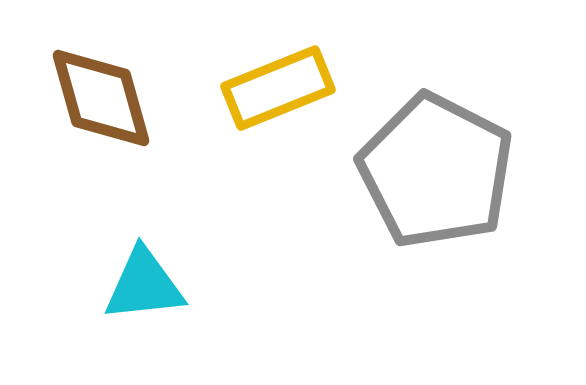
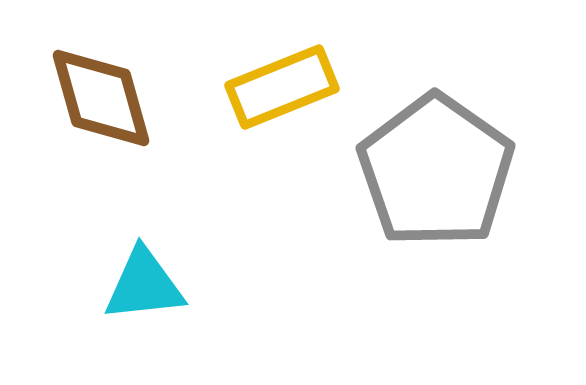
yellow rectangle: moved 4 px right, 1 px up
gray pentagon: rotated 8 degrees clockwise
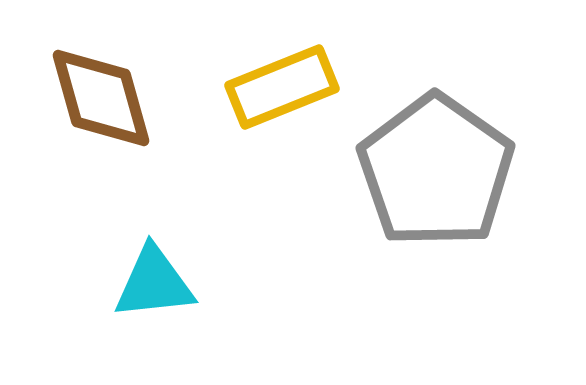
cyan triangle: moved 10 px right, 2 px up
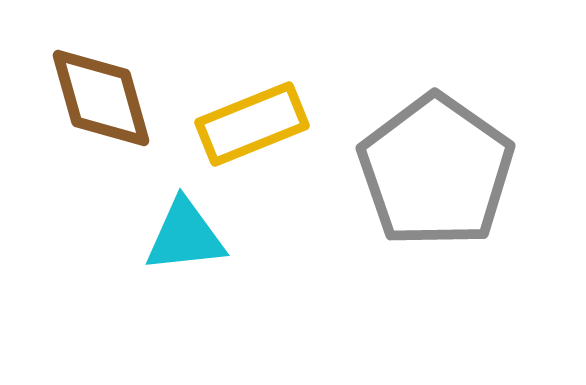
yellow rectangle: moved 30 px left, 37 px down
cyan triangle: moved 31 px right, 47 px up
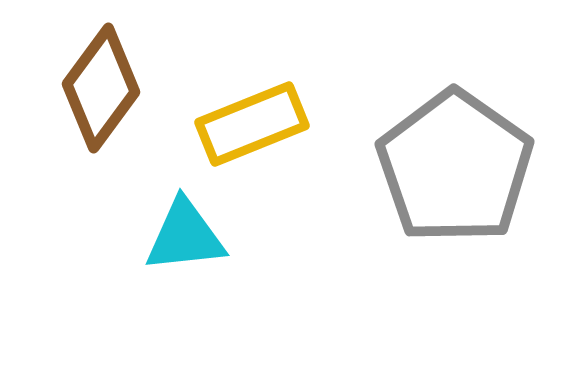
brown diamond: moved 10 px up; rotated 52 degrees clockwise
gray pentagon: moved 19 px right, 4 px up
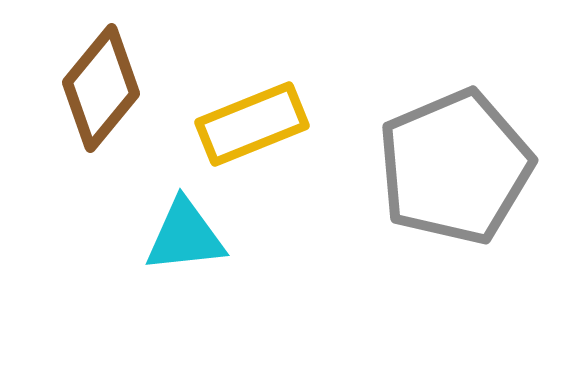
brown diamond: rotated 3 degrees clockwise
gray pentagon: rotated 14 degrees clockwise
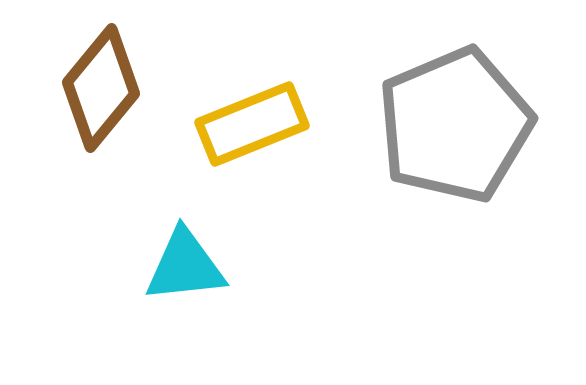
gray pentagon: moved 42 px up
cyan triangle: moved 30 px down
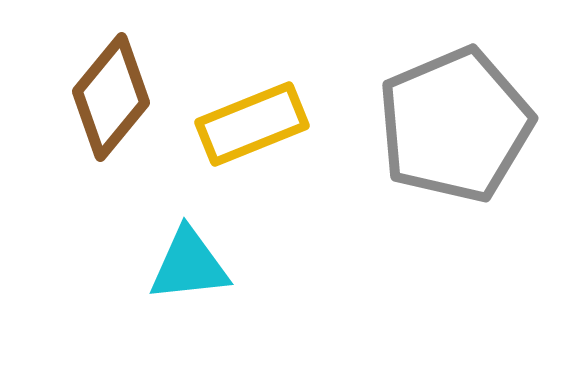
brown diamond: moved 10 px right, 9 px down
cyan triangle: moved 4 px right, 1 px up
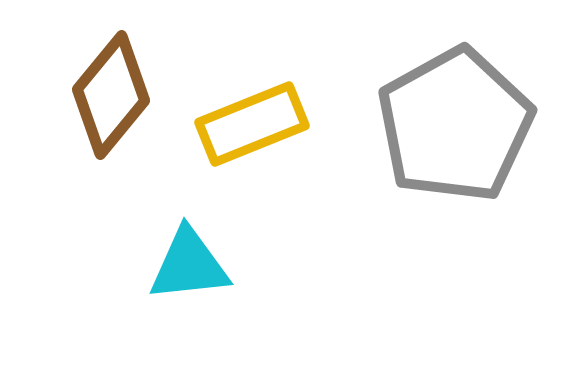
brown diamond: moved 2 px up
gray pentagon: rotated 6 degrees counterclockwise
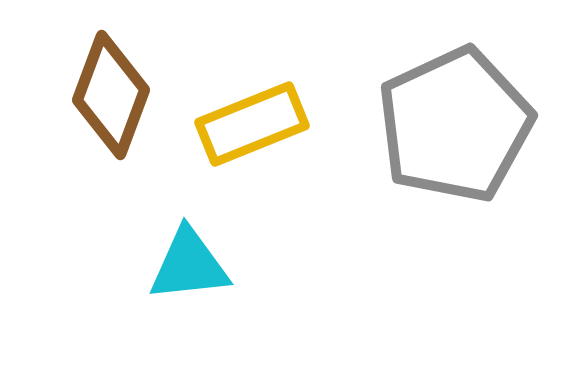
brown diamond: rotated 19 degrees counterclockwise
gray pentagon: rotated 4 degrees clockwise
